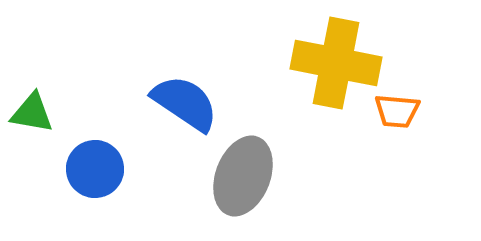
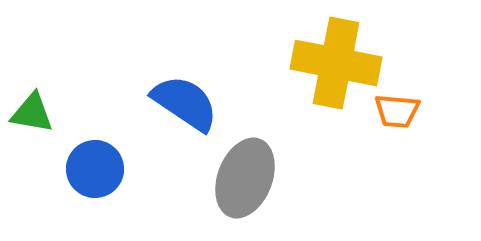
gray ellipse: moved 2 px right, 2 px down
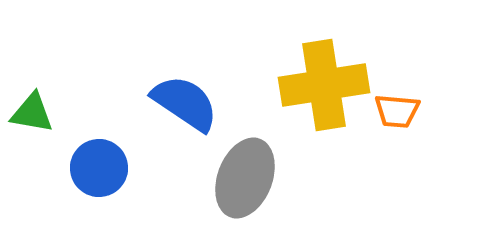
yellow cross: moved 12 px left, 22 px down; rotated 20 degrees counterclockwise
blue circle: moved 4 px right, 1 px up
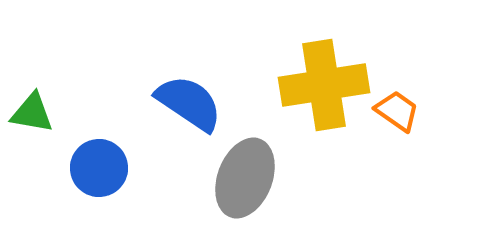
blue semicircle: moved 4 px right
orange trapezoid: rotated 150 degrees counterclockwise
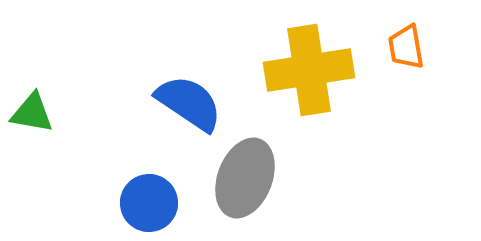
yellow cross: moved 15 px left, 15 px up
orange trapezoid: moved 9 px right, 64 px up; rotated 135 degrees counterclockwise
blue circle: moved 50 px right, 35 px down
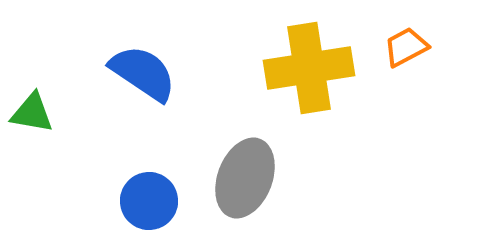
orange trapezoid: rotated 72 degrees clockwise
yellow cross: moved 2 px up
blue semicircle: moved 46 px left, 30 px up
blue circle: moved 2 px up
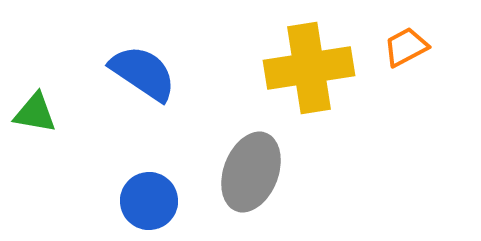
green triangle: moved 3 px right
gray ellipse: moved 6 px right, 6 px up
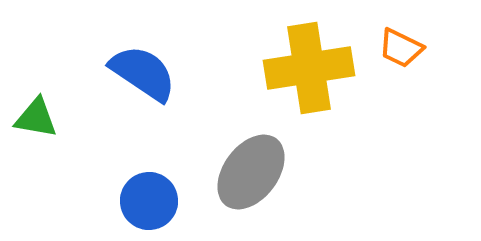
orange trapezoid: moved 5 px left, 1 px down; rotated 126 degrees counterclockwise
green triangle: moved 1 px right, 5 px down
gray ellipse: rotated 16 degrees clockwise
